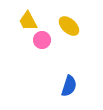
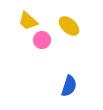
yellow trapezoid: rotated 20 degrees counterclockwise
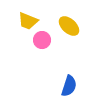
yellow trapezoid: rotated 20 degrees counterclockwise
